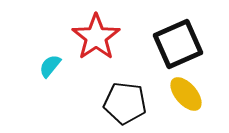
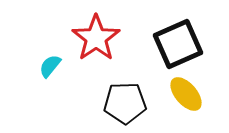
red star: moved 1 px down
black pentagon: rotated 9 degrees counterclockwise
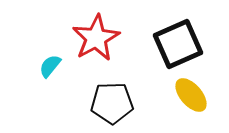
red star: rotated 6 degrees clockwise
yellow ellipse: moved 5 px right, 1 px down
black pentagon: moved 13 px left
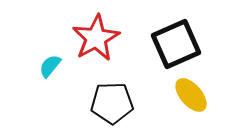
black square: moved 2 px left
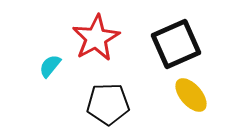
black pentagon: moved 4 px left, 1 px down
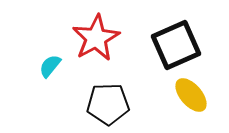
black square: moved 1 px down
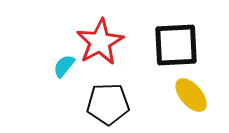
red star: moved 4 px right, 4 px down
black square: rotated 21 degrees clockwise
cyan semicircle: moved 14 px right
